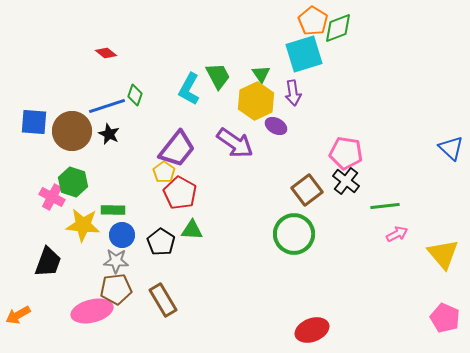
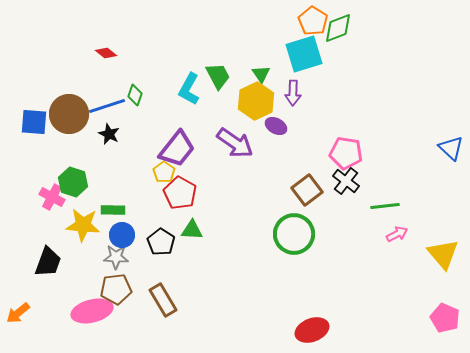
purple arrow at (293, 93): rotated 10 degrees clockwise
brown circle at (72, 131): moved 3 px left, 17 px up
gray star at (116, 261): moved 4 px up
orange arrow at (18, 315): moved 2 px up; rotated 10 degrees counterclockwise
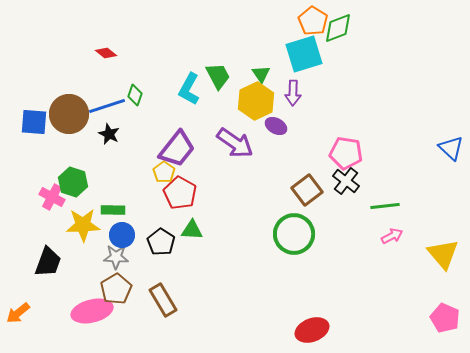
yellow star at (83, 225): rotated 8 degrees counterclockwise
pink arrow at (397, 234): moved 5 px left, 2 px down
brown pentagon at (116, 289): rotated 24 degrees counterclockwise
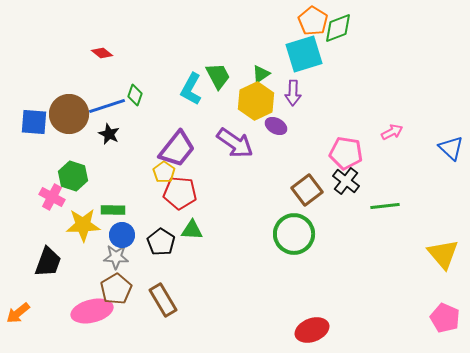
red diamond at (106, 53): moved 4 px left
green triangle at (261, 74): rotated 30 degrees clockwise
cyan L-shape at (189, 89): moved 2 px right
green hexagon at (73, 182): moved 6 px up
red pentagon at (180, 193): rotated 24 degrees counterclockwise
pink arrow at (392, 236): moved 104 px up
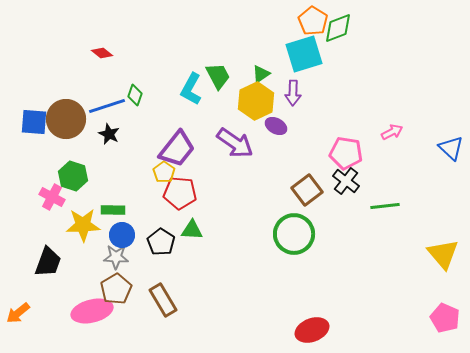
brown circle at (69, 114): moved 3 px left, 5 px down
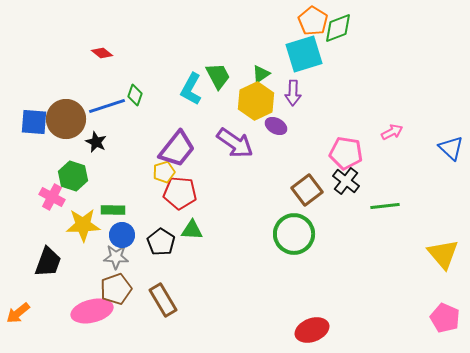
black star at (109, 134): moved 13 px left, 8 px down
yellow pentagon at (164, 172): rotated 20 degrees clockwise
brown pentagon at (116, 289): rotated 12 degrees clockwise
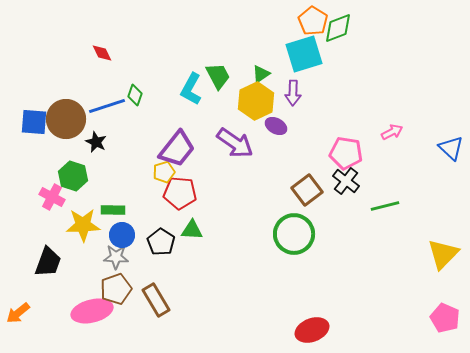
red diamond at (102, 53): rotated 25 degrees clockwise
green line at (385, 206): rotated 8 degrees counterclockwise
yellow triangle at (443, 254): rotated 24 degrees clockwise
brown rectangle at (163, 300): moved 7 px left
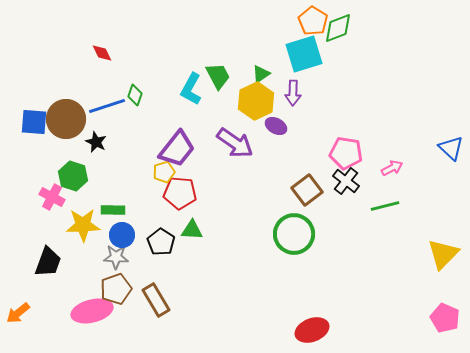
pink arrow at (392, 132): moved 36 px down
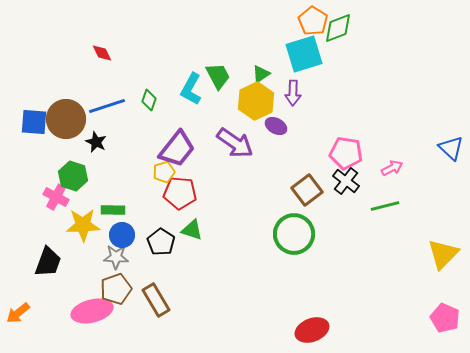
green diamond at (135, 95): moved 14 px right, 5 px down
pink cross at (52, 197): moved 4 px right
green triangle at (192, 230): rotated 15 degrees clockwise
